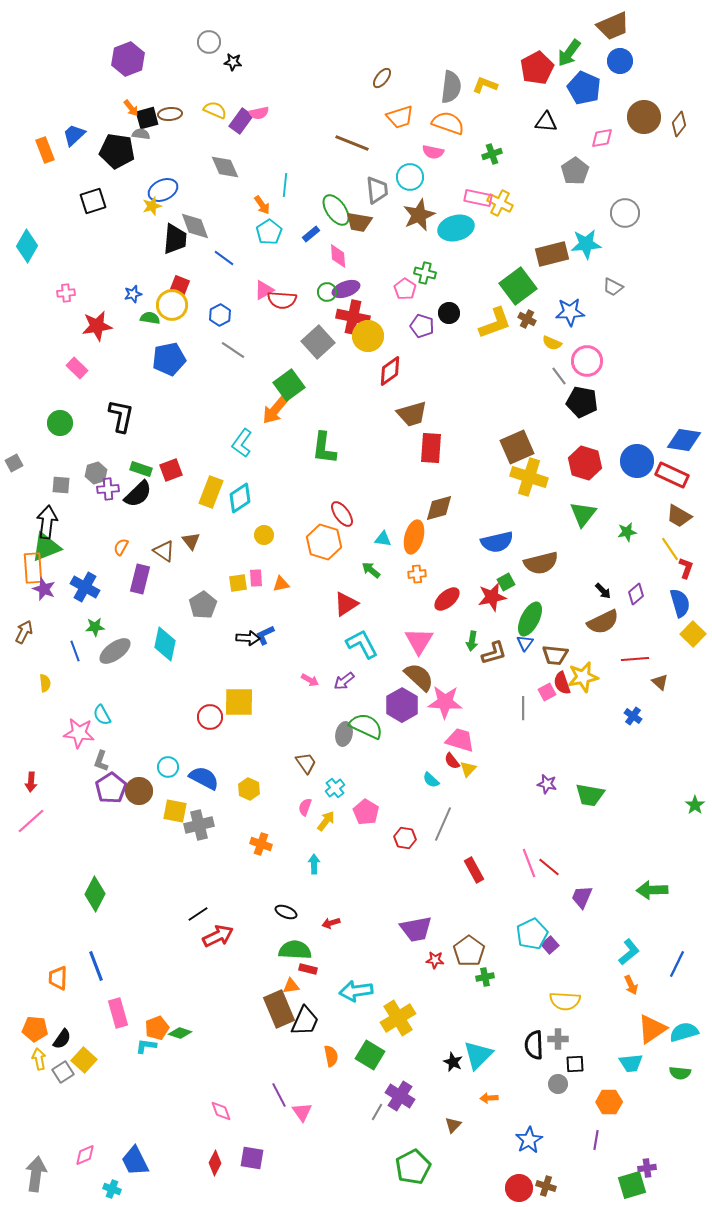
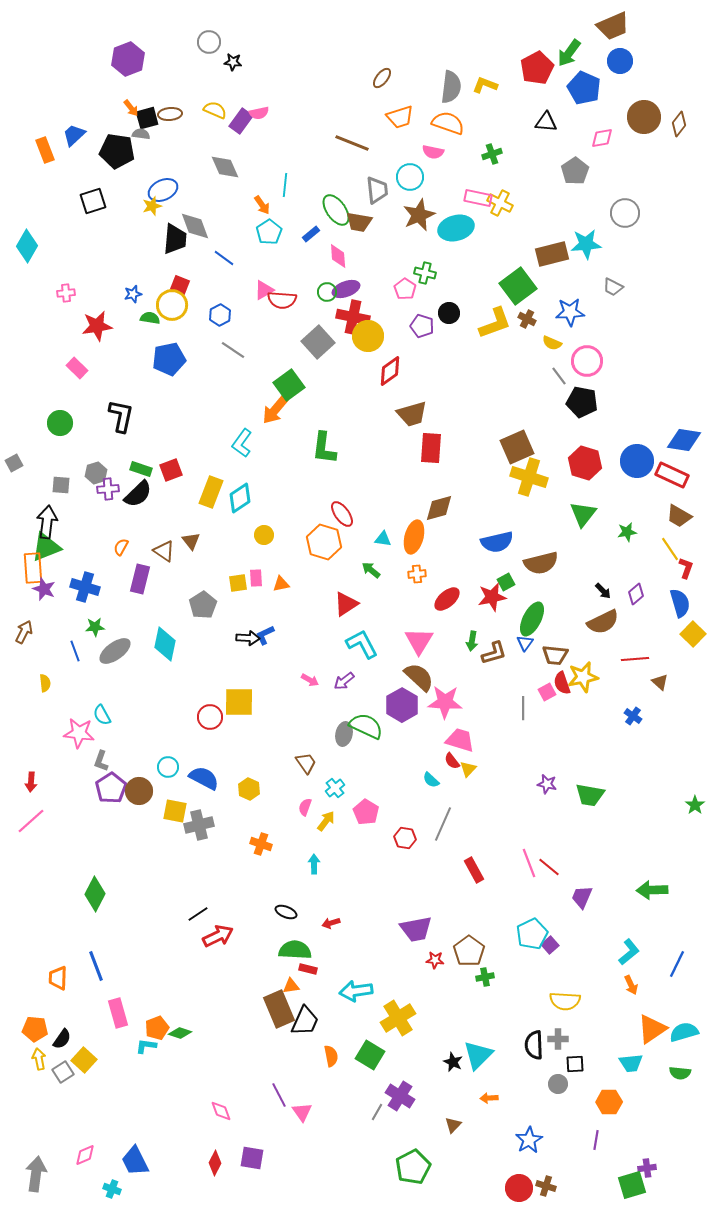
blue cross at (85, 587): rotated 12 degrees counterclockwise
green ellipse at (530, 619): moved 2 px right
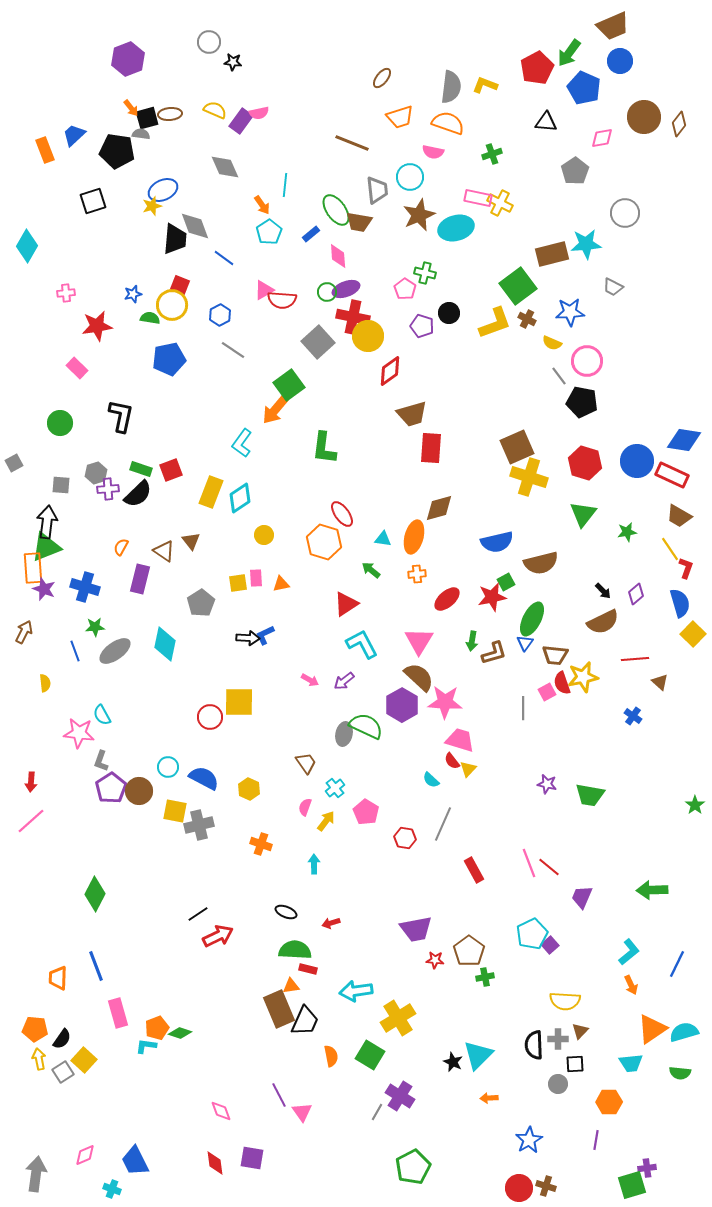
gray pentagon at (203, 605): moved 2 px left, 2 px up
brown triangle at (453, 1125): moved 127 px right, 94 px up
red diamond at (215, 1163): rotated 35 degrees counterclockwise
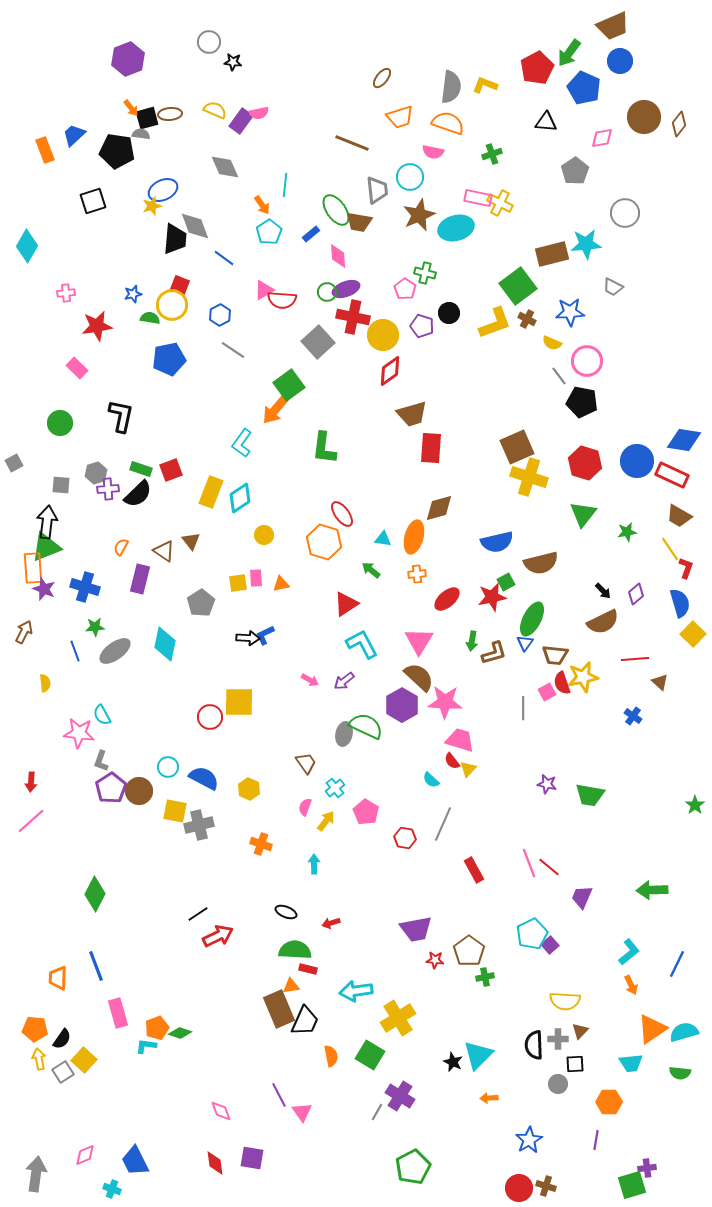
yellow circle at (368, 336): moved 15 px right, 1 px up
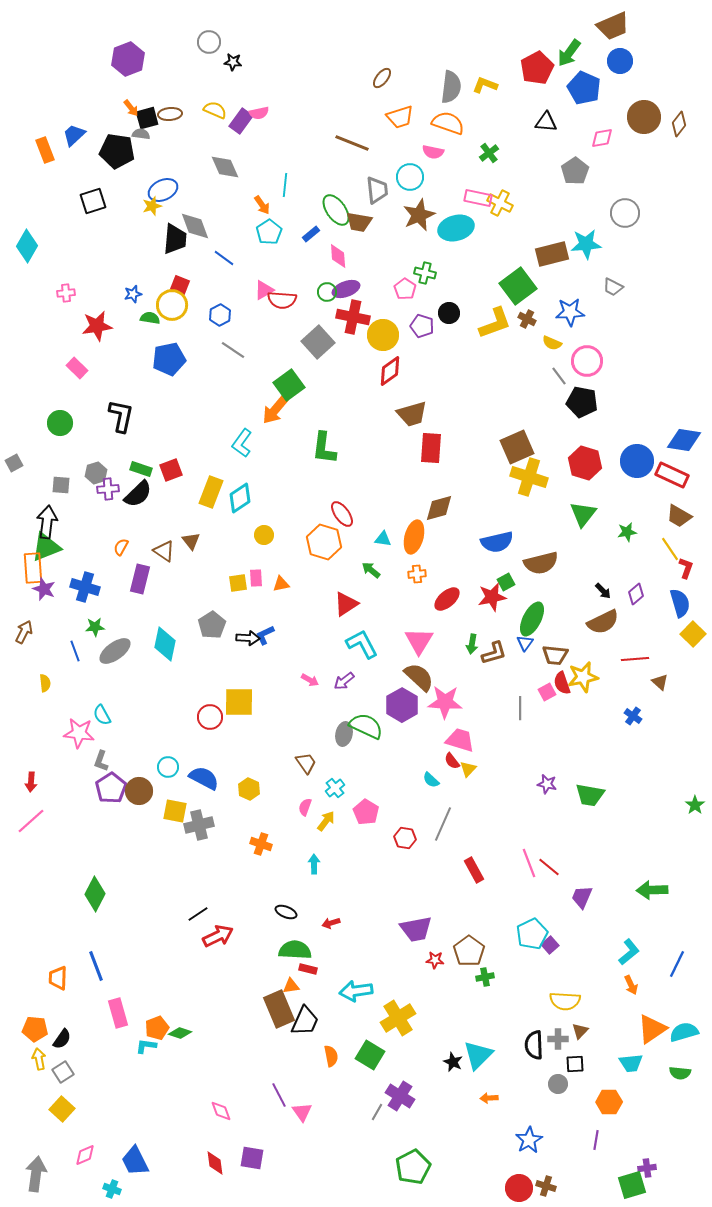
green cross at (492, 154): moved 3 px left, 1 px up; rotated 18 degrees counterclockwise
gray pentagon at (201, 603): moved 11 px right, 22 px down
green arrow at (472, 641): moved 3 px down
gray line at (523, 708): moved 3 px left
yellow square at (84, 1060): moved 22 px left, 49 px down
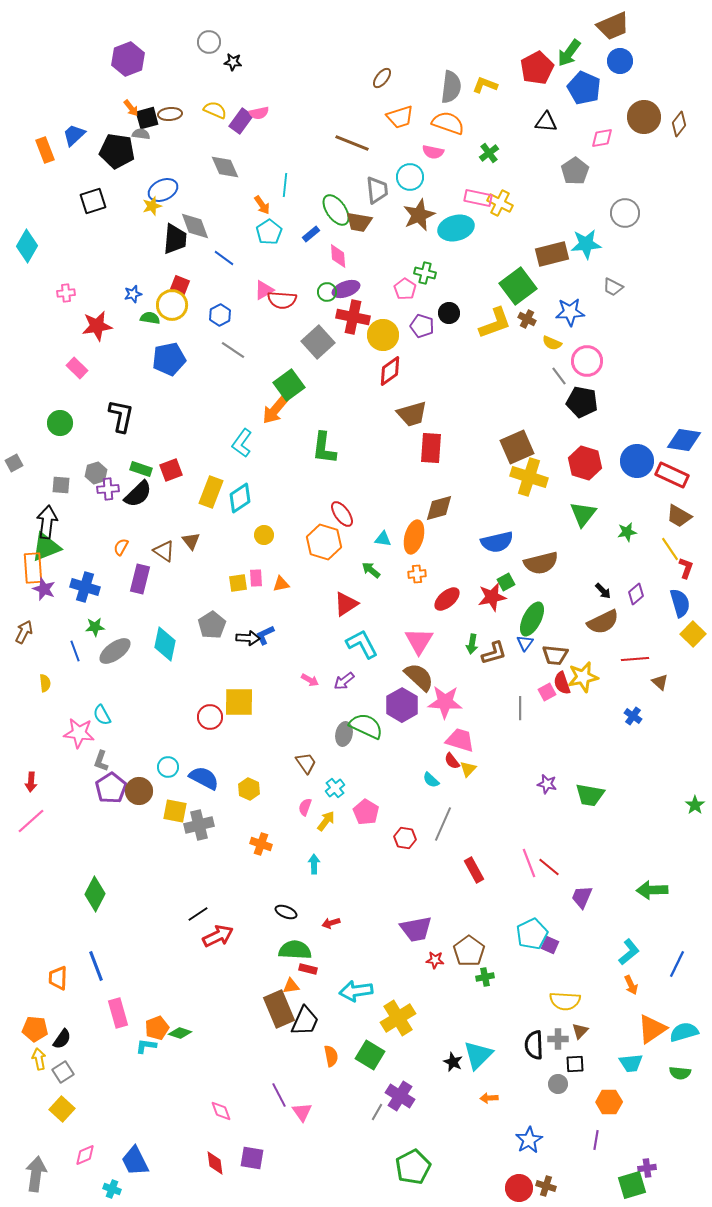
purple square at (550, 945): rotated 24 degrees counterclockwise
